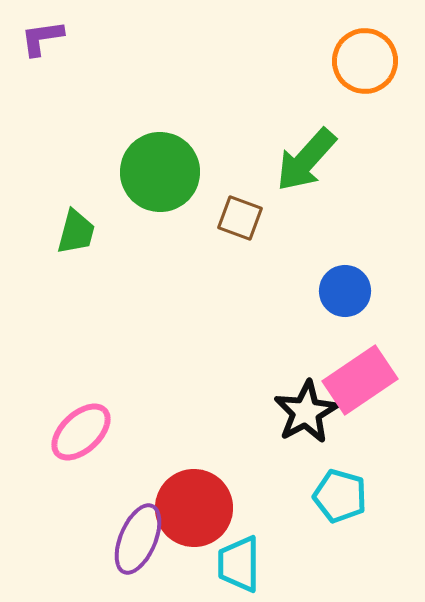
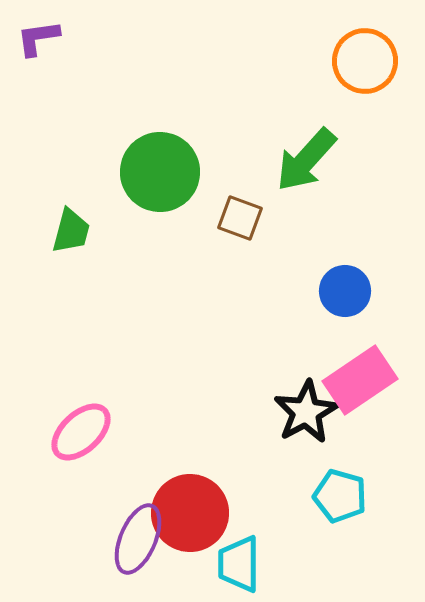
purple L-shape: moved 4 px left
green trapezoid: moved 5 px left, 1 px up
red circle: moved 4 px left, 5 px down
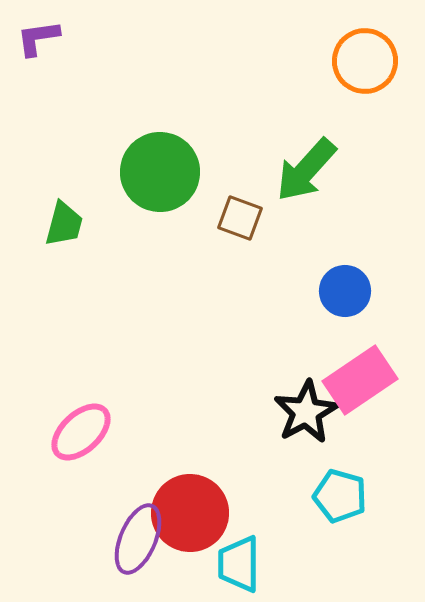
green arrow: moved 10 px down
green trapezoid: moved 7 px left, 7 px up
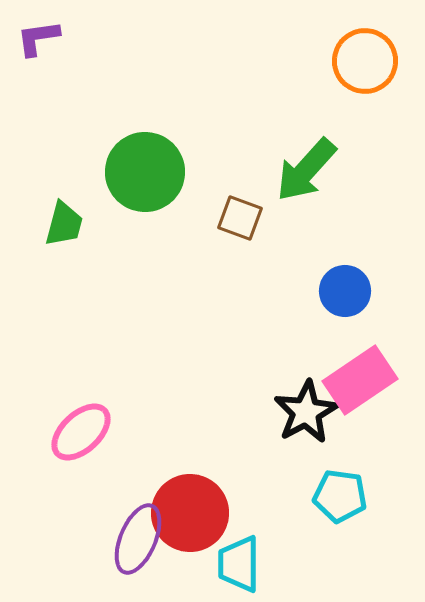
green circle: moved 15 px left
cyan pentagon: rotated 8 degrees counterclockwise
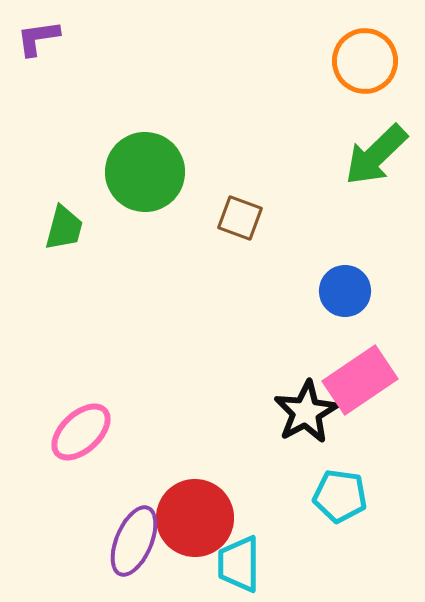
green arrow: moved 70 px right, 15 px up; rotated 4 degrees clockwise
green trapezoid: moved 4 px down
red circle: moved 5 px right, 5 px down
purple ellipse: moved 4 px left, 2 px down
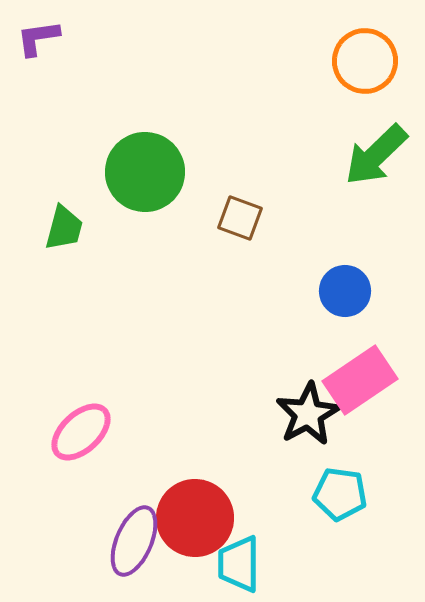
black star: moved 2 px right, 2 px down
cyan pentagon: moved 2 px up
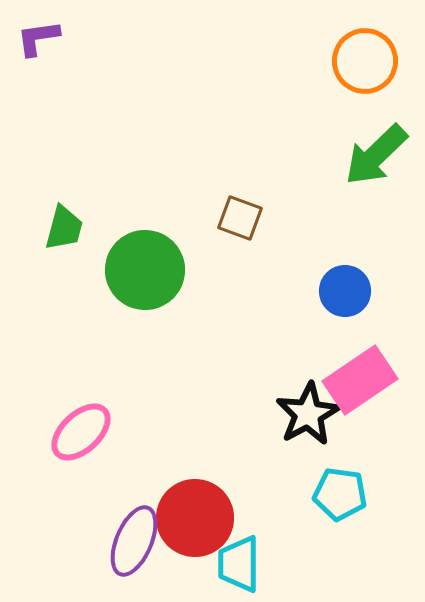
green circle: moved 98 px down
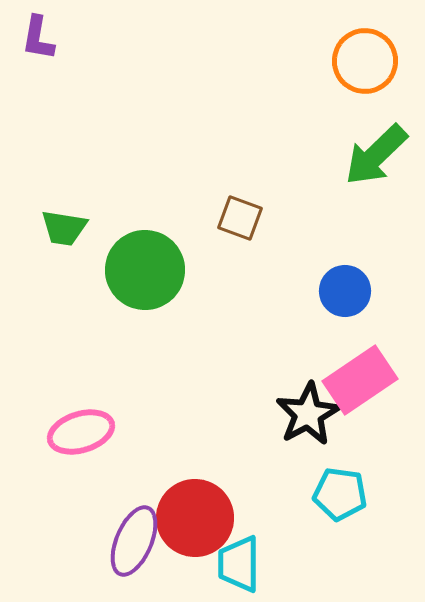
purple L-shape: rotated 72 degrees counterclockwise
green trapezoid: rotated 84 degrees clockwise
pink ellipse: rotated 26 degrees clockwise
